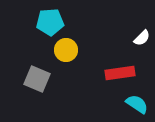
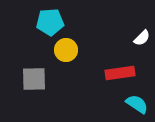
gray square: moved 3 px left; rotated 24 degrees counterclockwise
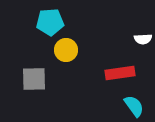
white semicircle: moved 1 px right, 1 px down; rotated 42 degrees clockwise
cyan semicircle: moved 3 px left, 2 px down; rotated 20 degrees clockwise
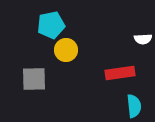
cyan pentagon: moved 1 px right, 3 px down; rotated 8 degrees counterclockwise
cyan semicircle: rotated 30 degrees clockwise
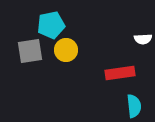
gray square: moved 4 px left, 28 px up; rotated 8 degrees counterclockwise
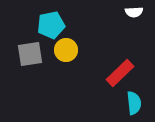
white semicircle: moved 9 px left, 27 px up
gray square: moved 3 px down
red rectangle: rotated 36 degrees counterclockwise
cyan semicircle: moved 3 px up
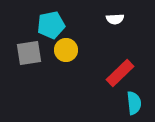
white semicircle: moved 19 px left, 7 px down
gray square: moved 1 px left, 1 px up
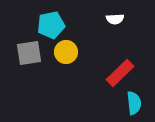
yellow circle: moved 2 px down
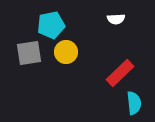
white semicircle: moved 1 px right
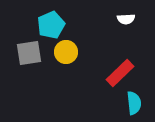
white semicircle: moved 10 px right
cyan pentagon: rotated 12 degrees counterclockwise
